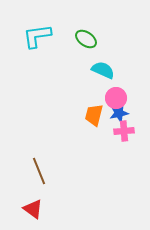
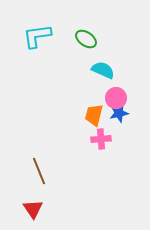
pink cross: moved 23 px left, 8 px down
red triangle: rotated 20 degrees clockwise
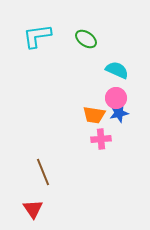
cyan semicircle: moved 14 px right
orange trapezoid: rotated 95 degrees counterclockwise
brown line: moved 4 px right, 1 px down
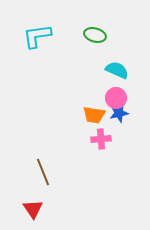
green ellipse: moved 9 px right, 4 px up; rotated 20 degrees counterclockwise
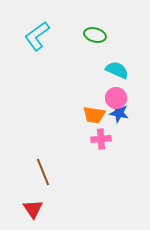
cyan L-shape: rotated 28 degrees counterclockwise
blue star: rotated 24 degrees clockwise
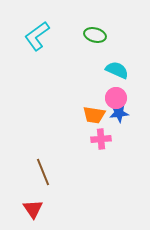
blue star: rotated 18 degrees counterclockwise
